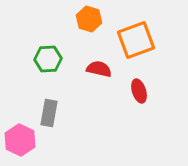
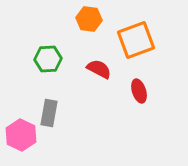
orange hexagon: rotated 10 degrees counterclockwise
red semicircle: rotated 15 degrees clockwise
pink hexagon: moved 1 px right, 5 px up
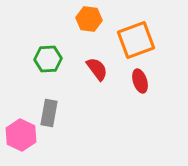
red semicircle: moved 2 px left; rotated 25 degrees clockwise
red ellipse: moved 1 px right, 10 px up
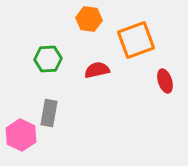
red semicircle: moved 1 px down; rotated 65 degrees counterclockwise
red ellipse: moved 25 px right
